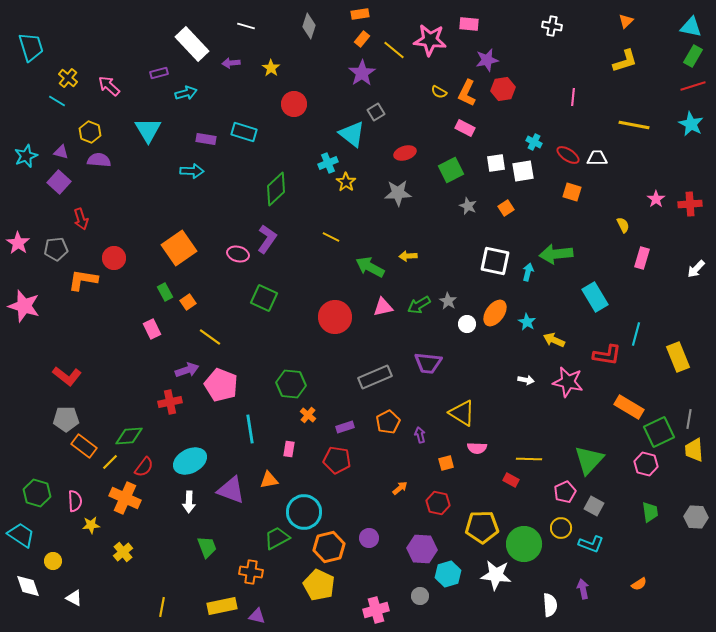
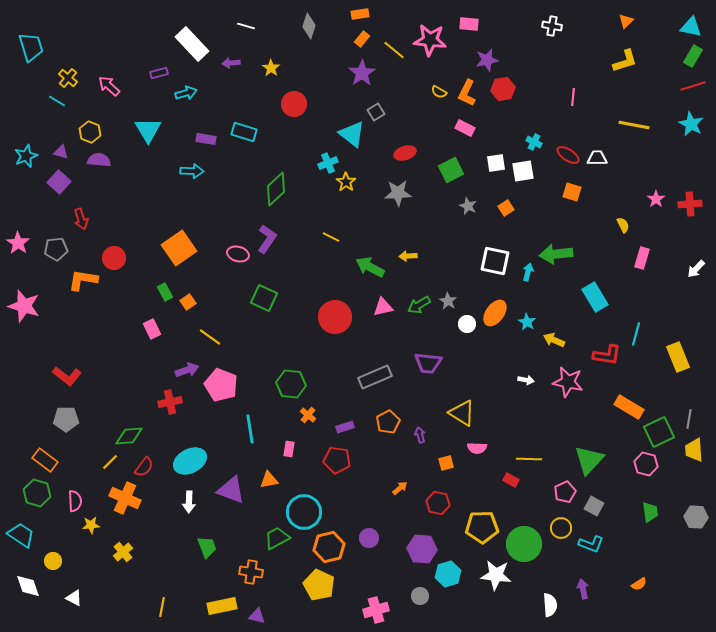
orange rectangle at (84, 446): moved 39 px left, 14 px down
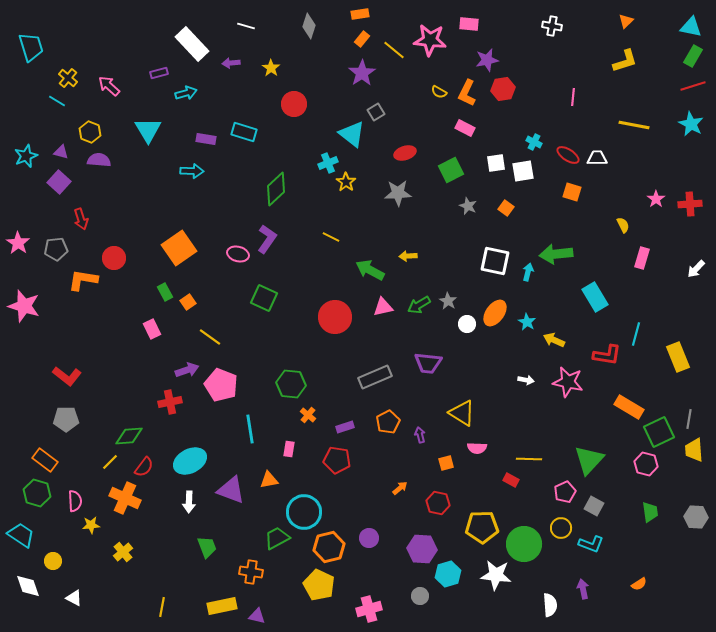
orange square at (506, 208): rotated 21 degrees counterclockwise
green arrow at (370, 267): moved 3 px down
pink cross at (376, 610): moved 7 px left, 1 px up
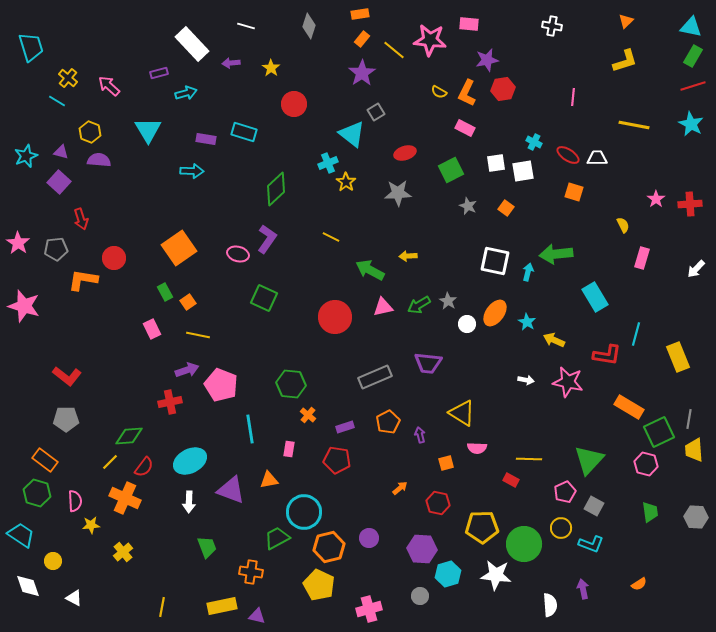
orange square at (572, 192): moved 2 px right
yellow line at (210, 337): moved 12 px left, 2 px up; rotated 25 degrees counterclockwise
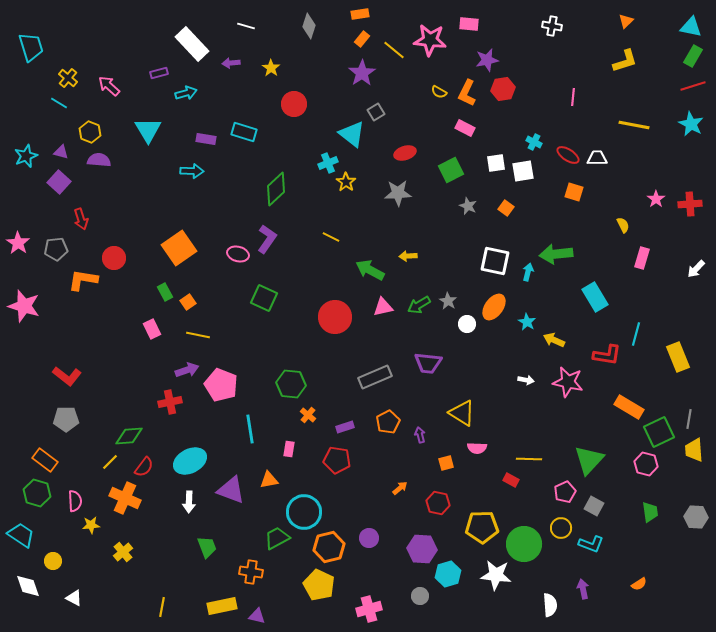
cyan line at (57, 101): moved 2 px right, 2 px down
orange ellipse at (495, 313): moved 1 px left, 6 px up
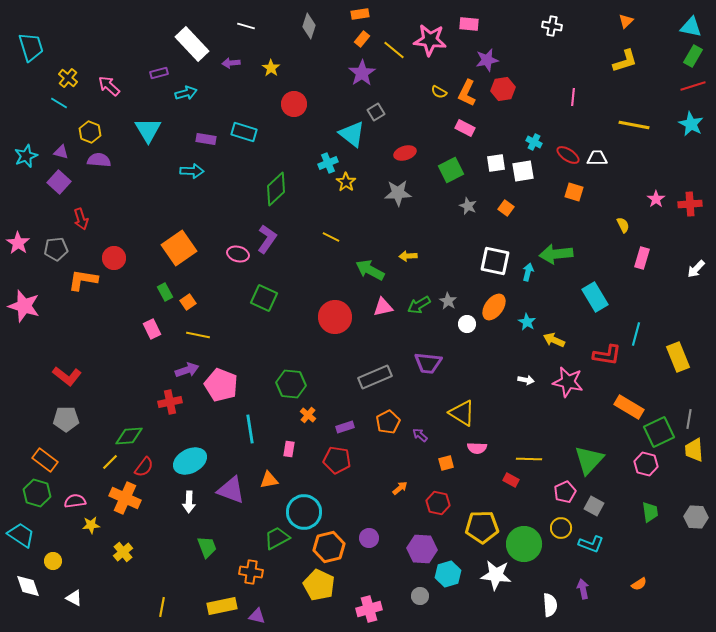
purple arrow at (420, 435): rotated 35 degrees counterclockwise
pink semicircle at (75, 501): rotated 95 degrees counterclockwise
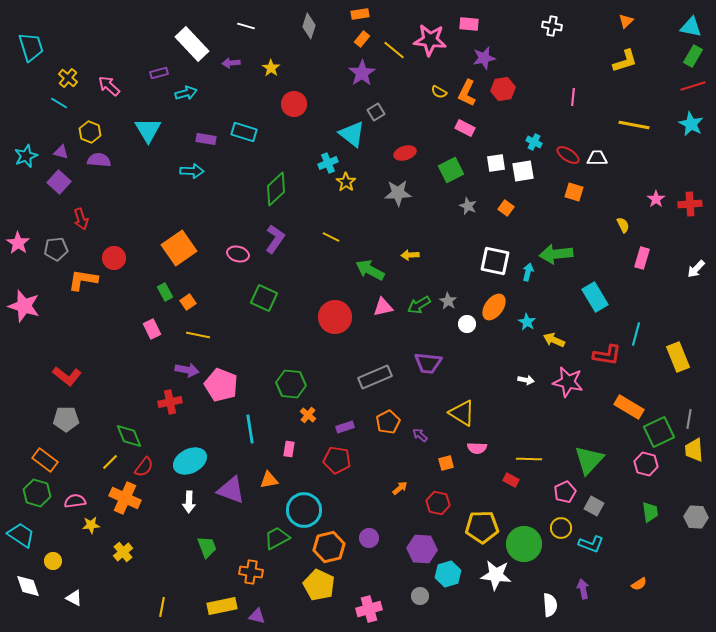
purple star at (487, 60): moved 3 px left, 2 px up
purple L-shape at (267, 239): moved 8 px right
yellow arrow at (408, 256): moved 2 px right, 1 px up
purple arrow at (187, 370): rotated 30 degrees clockwise
green diamond at (129, 436): rotated 72 degrees clockwise
cyan circle at (304, 512): moved 2 px up
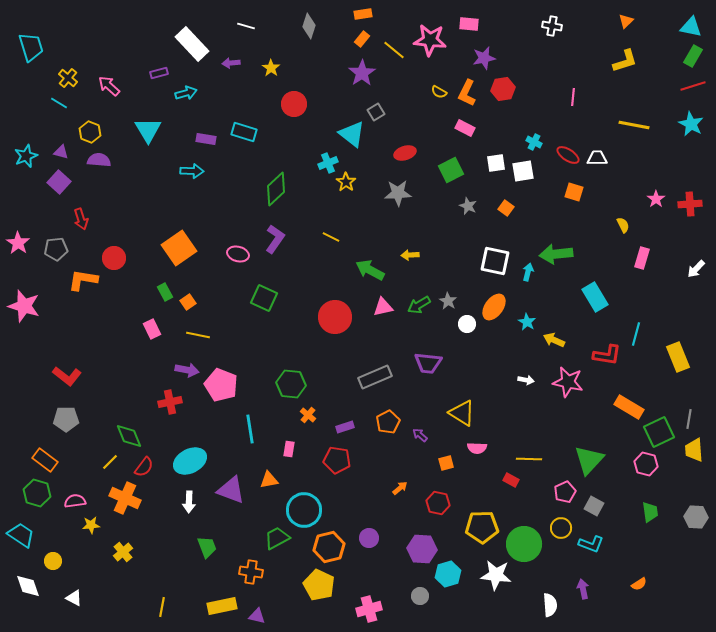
orange rectangle at (360, 14): moved 3 px right
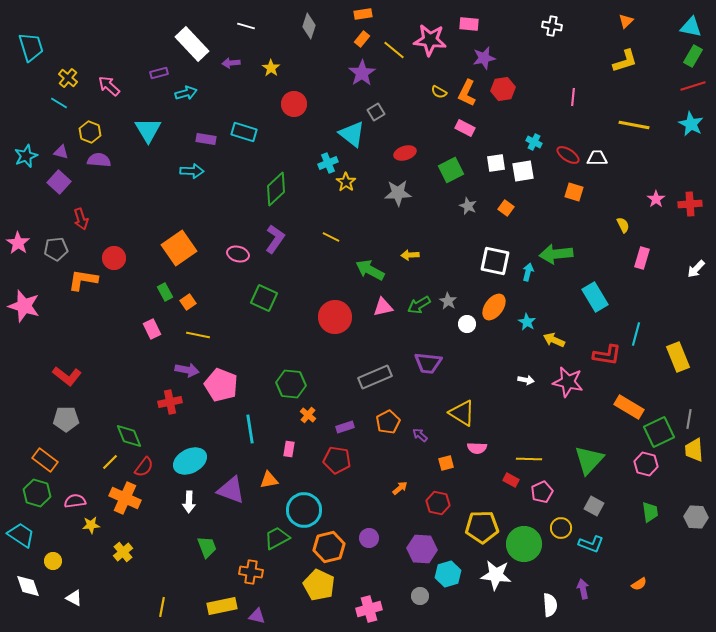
pink pentagon at (565, 492): moved 23 px left
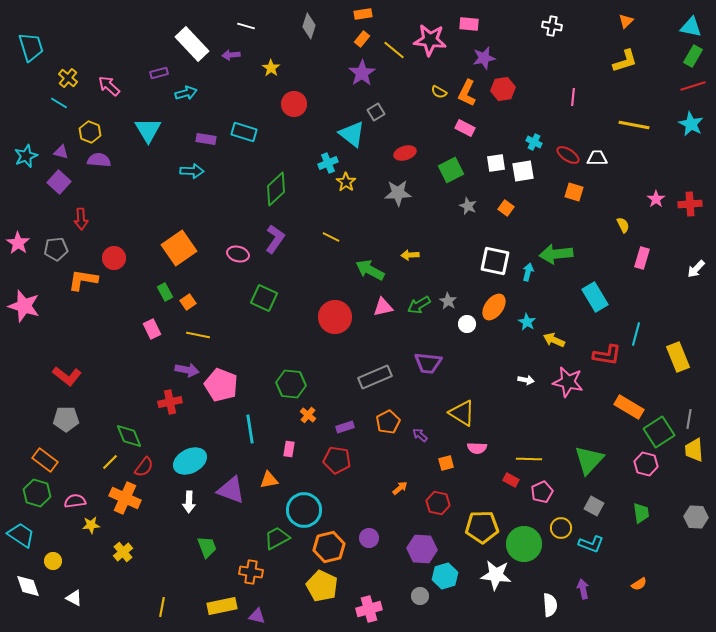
purple arrow at (231, 63): moved 8 px up
red arrow at (81, 219): rotated 15 degrees clockwise
green square at (659, 432): rotated 8 degrees counterclockwise
green trapezoid at (650, 512): moved 9 px left, 1 px down
cyan hexagon at (448, 574): moved 3 px left, 2 px down
yellow pentagon at (319, 585): moved 3 px right, 1 px down
